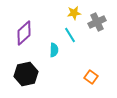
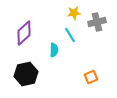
gray cross: rotated 12 degrees clockwise
orange square: rotated 32 degrees clockwise
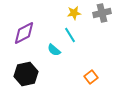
gray cross: moved 5 px right, 9 px up
purple diamond: rotated 15 degrees clockwise
cyan semicircle: rotated 128 degrees clockwise
orange square: rotated 16 degrees counterclockwise
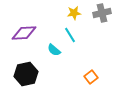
purple diamond: rotated 25 degrees clockwise
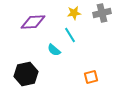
purple diamond: moved 9 px right, 11 px up
orange square: rotated 24 degrees clockwise
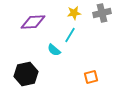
cyan line: rotated 63 degrees clockwise
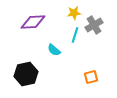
gray cross: moved 8 px left, 12 px down; rotated 18 degrees counterclockwise
cyan line: moved 5 px right; rotated 14 degrees counterclockwise
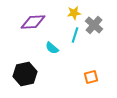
gray cross: rotated 18 degrees counterclockwise
cyan semicircle: moved 2 px left, 2 px up
black hexagon: moved 1 px left
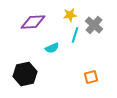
yellow star: moved 4 px left, 2 px down
cyan semicircle: rotated 64 degrees counterclockwise
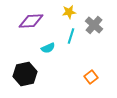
yellow star: moved 1 px left, 3 px up
purple diamond: moved 2 px left, 1 px up
cyan line: moved 4 px left, 1 px down
cyan semicircle: moved 4 px left
orange square: rotated 24 degrees counterclockwise
